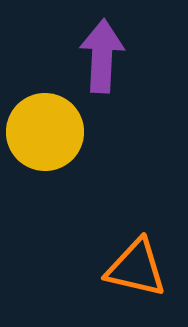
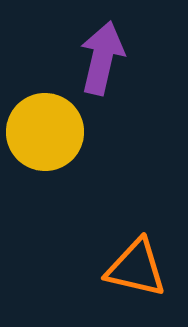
purple arrow: moved 2 px down; rotated 10 degrees clockwise
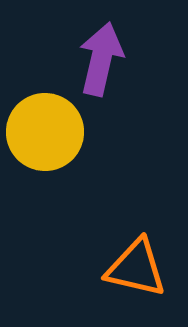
purple arrow: moved 1 px left, 1 px down
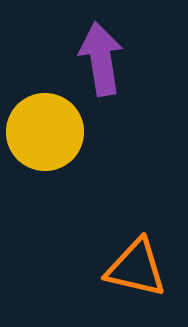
purple arrow: rotated 22 degrees counterclockwise
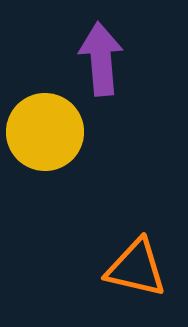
purple arrow: rotated 4 degrees clockwise
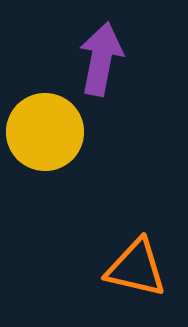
purple arrow: rotated 16 degrees clockwise
